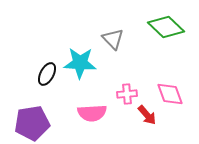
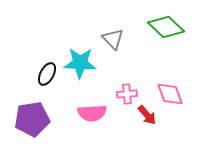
purple pentagon: moved 4 px up
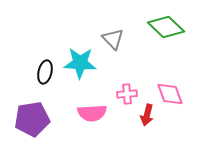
black ellipse: moved 2 px left, 2 px up; rotated 15 degrees counterclockwise
red arrow: rotated 55 degrees clockwise
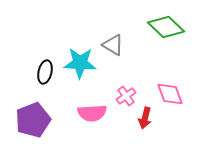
gray triangle: moved 6 px down; rotated 15 degrees counterclockwise
pink cross: moved 1 px left, 2 px down; rotated 30 degrees counterclockwise
red arrow: moved 2 px left, 3 px down
purple pentagon: moved 1 px right, 1 px down; rotated 12 degrees counterclockwise
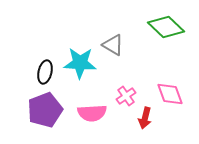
purple pentagon: moved 12 px right, 10 px up
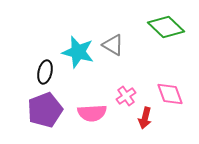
cyan star: moved 2 px left, 11 px up; rotated 12 degrees clockwise
